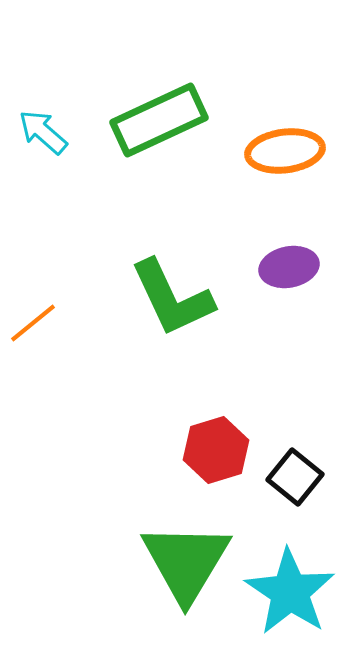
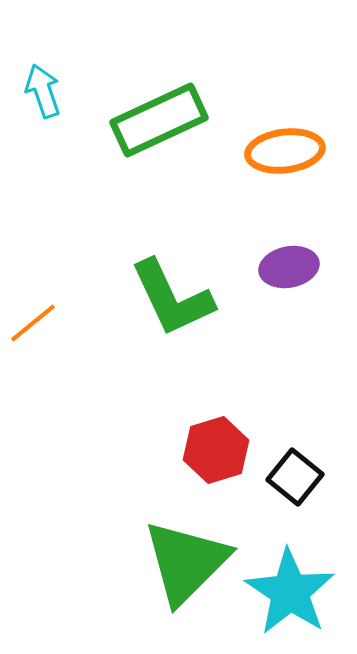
cyan arrow: moved 41 px up; rotated 30 degrees clockwise
green triangle: rotated 14 degrees clockwise
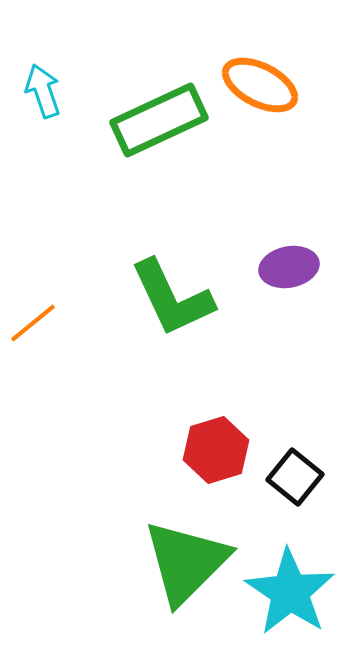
orange ellipse: moved 25 px left, 66 px up; rotated 34 degrees clockwise
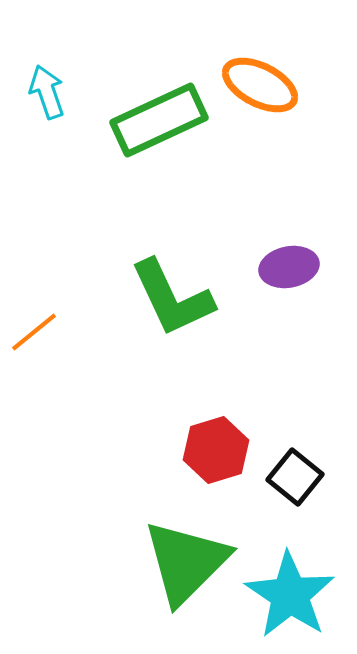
cyan arrow: moved 4 px right, 1 px down
orange line: moved 1 px right, 9 px down
cyan star: moved 3 px down
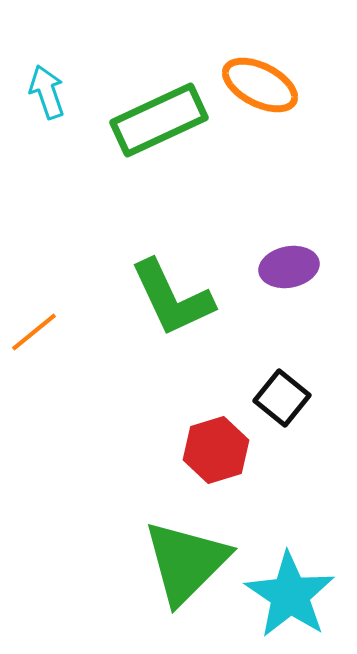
black square: moved 13 px left, 79 px up
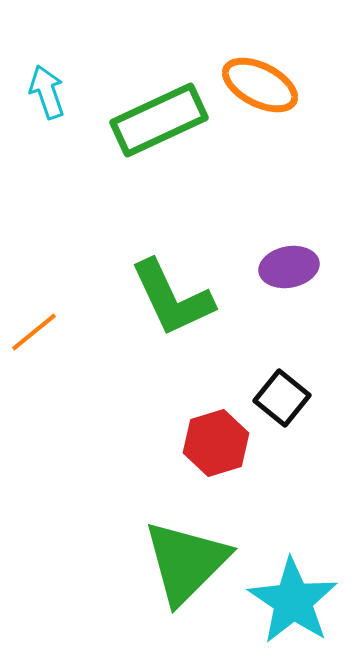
red hexagon: moved 7 px up
cyan star: moved 3 px right, 6 px down
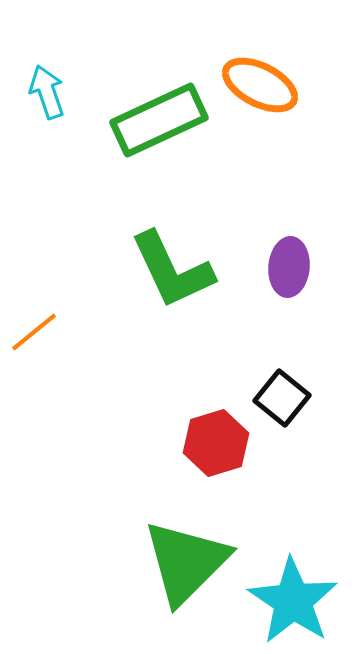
purple ellipse: rotated 74 degrees counterclockwise
green L-shape: moved 28 px up
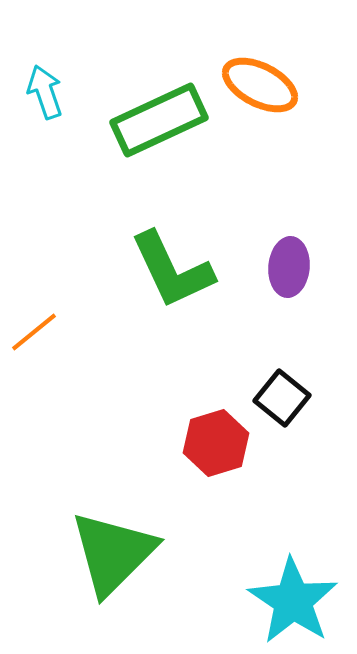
cyan arrow: moved 2 px left
green triangle: moved 73 px left, 9 px up
